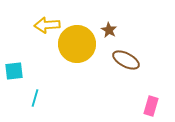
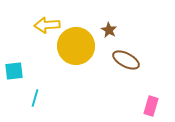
yellow circle: moved 1 px left, 2 px down
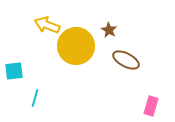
yellow arrow: rotated 25 degrees clockwise
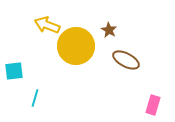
pink rectangle: moved 2 px right, 1 px up
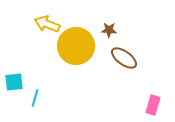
yellow arrow: moved 1 px up
brown star: rotated 28 degrees counterclockwise
brown ellipse: moved 2 px left, 2 px up; rotated 8 degrees clockwise
cyan square: moved 11 px down
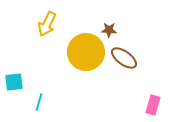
yellow arrow: rotated 85 degrees counterclockwise
yellow circle: moved 10 px right, 6 px down
cyan line: moved 4 px right, 4 px down
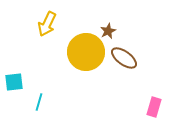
brown star: moved 1 px left, 1 px down; rotated 28 degrees counterclockwise
pink rectangle: moved 1 px right, 2 px down
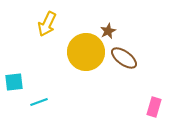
cyan line: rotated 54 degrees clockwise
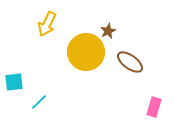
brown ellipse: moved 6 px right, 4 px down
cyan line: rotated 24 degrees counterclockwise
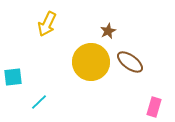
yellow circle: moved 5 px right, 10 px down
cyan square: moved 1 px left, 5 px up
